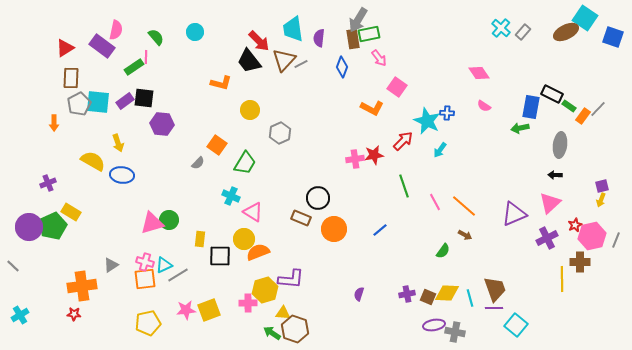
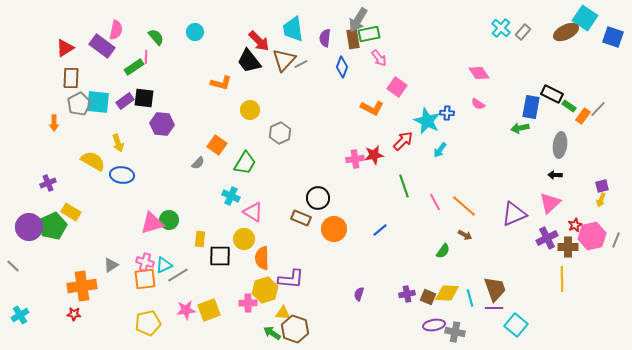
purple semicircle at (319, 38): moved 6 px right
pink semicircle at (484, 106): moved 6 px left, 2 px up
orange semicircle at (258, 252): moved 4 px right, 6 px down; rotated 70 degrees counterclockwise
brown cross at (580, 262): moved 12 px left, 15 px up
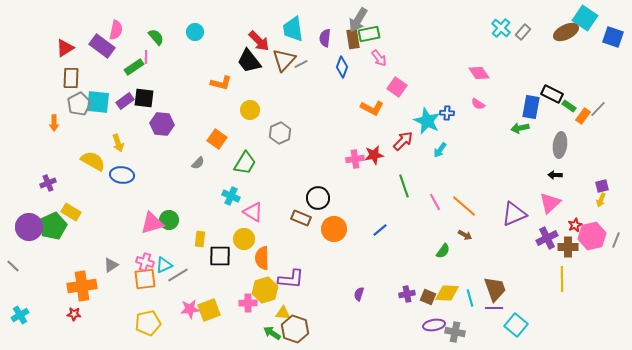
orange square at (217, 145): moved 6 px up
pink star at (186, 310): moved 4 px right, 1 px up
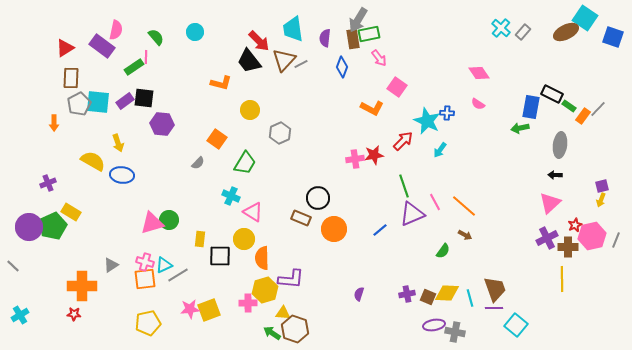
purple triangle at (514, 214): moved 102 px left
orange cross at (82, 286): rotated 8 degrees clockwise
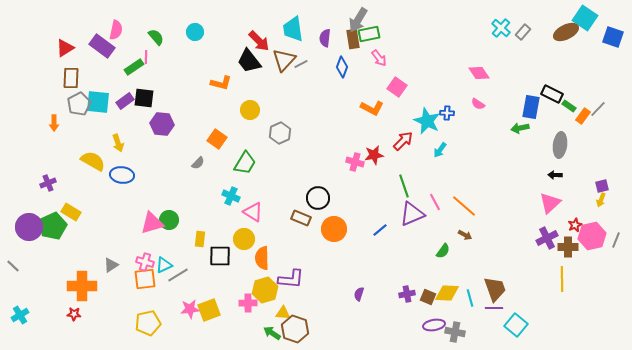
pink cross at (355, 159): moved 3 px down; rotated 24 degrees clockwise
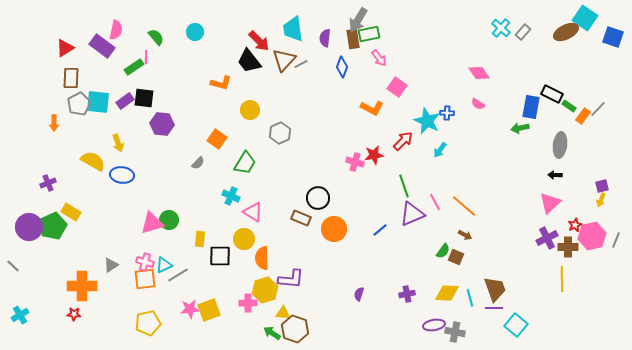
brown square at (428, 297): moved 28 px right, 40 px up
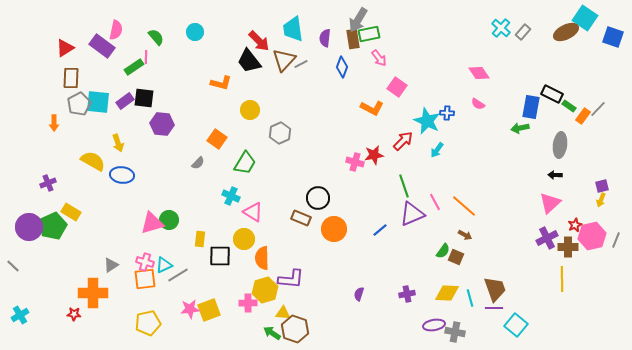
cyan arrow at (440, 150): moved 3 px left
orange cross at (82, 286): moved 11 px right, 7 px down
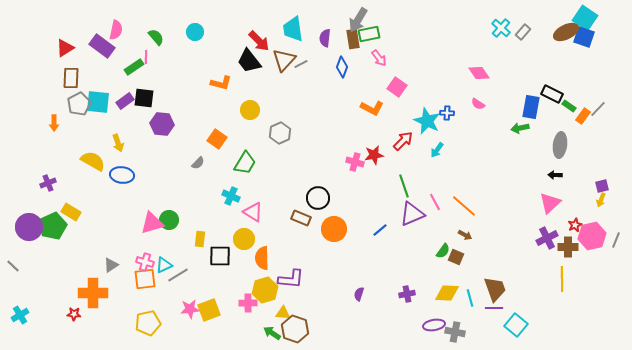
blue square at (613, 37): moved 29 px left
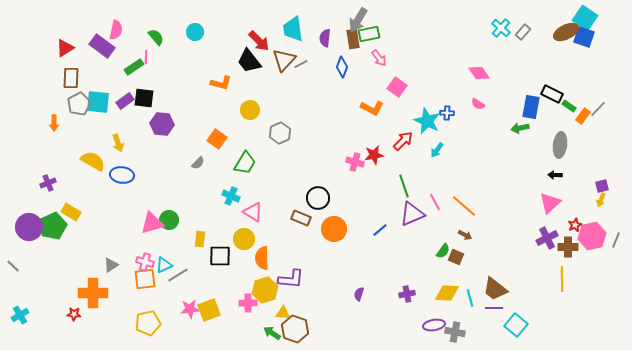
brown trapezoid at (495, 289): rotated 148 degrees clockwise
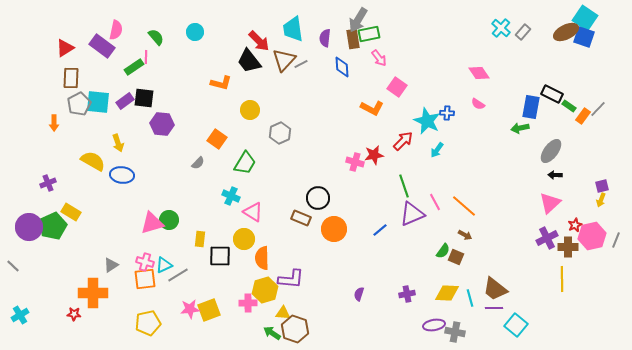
blue diamond at (342, 67): rotated 25 degrees counterclockwise
gray ellipse at (560, 145): moved 9 px left, 6 px down; rotated 30 degrees clockwise
